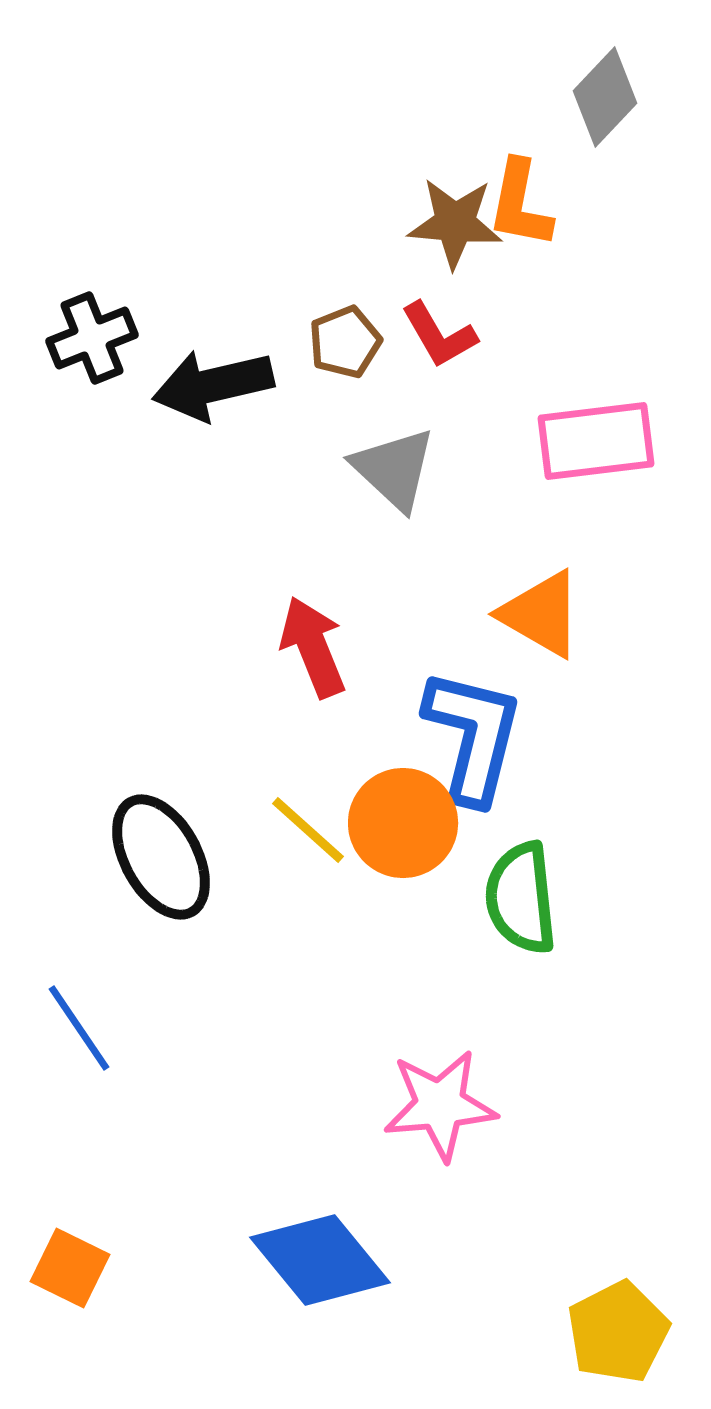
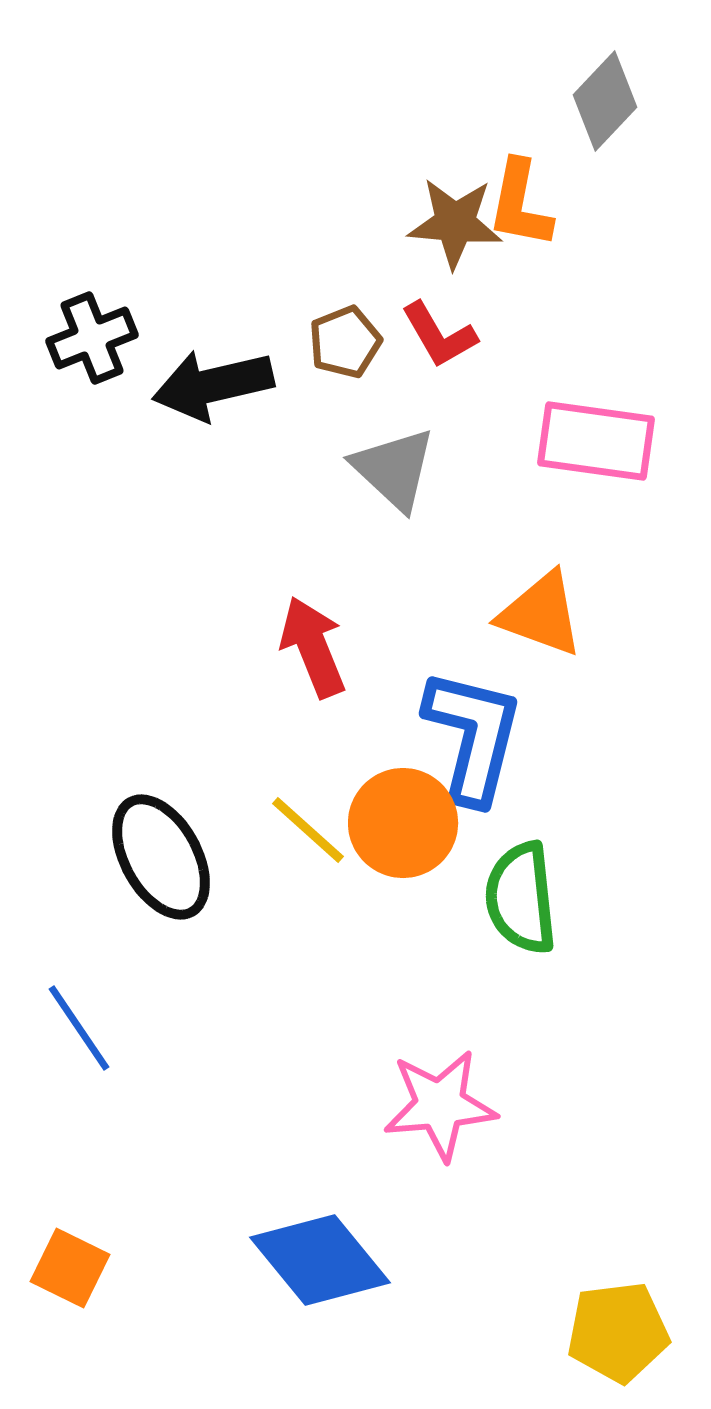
gray diamond: moved 4 px down
pink rectangle: rotated 15 degrees clockwise
orange triangle: rotated 10 degrees counterclockwise
yellow pentagon: rotated 20 degrees clockwise
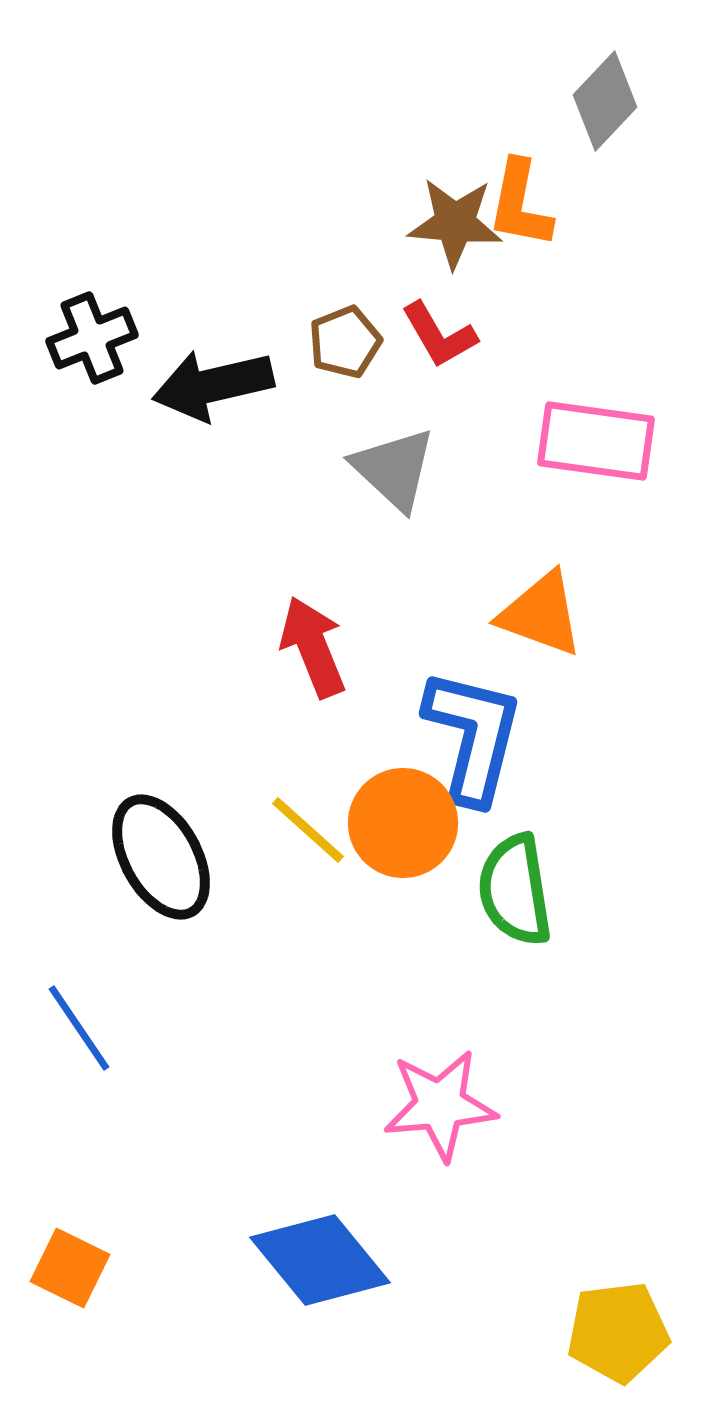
green semicircle: moved 6 px left, 8 px up; rotated 3 degrees counterclockwise
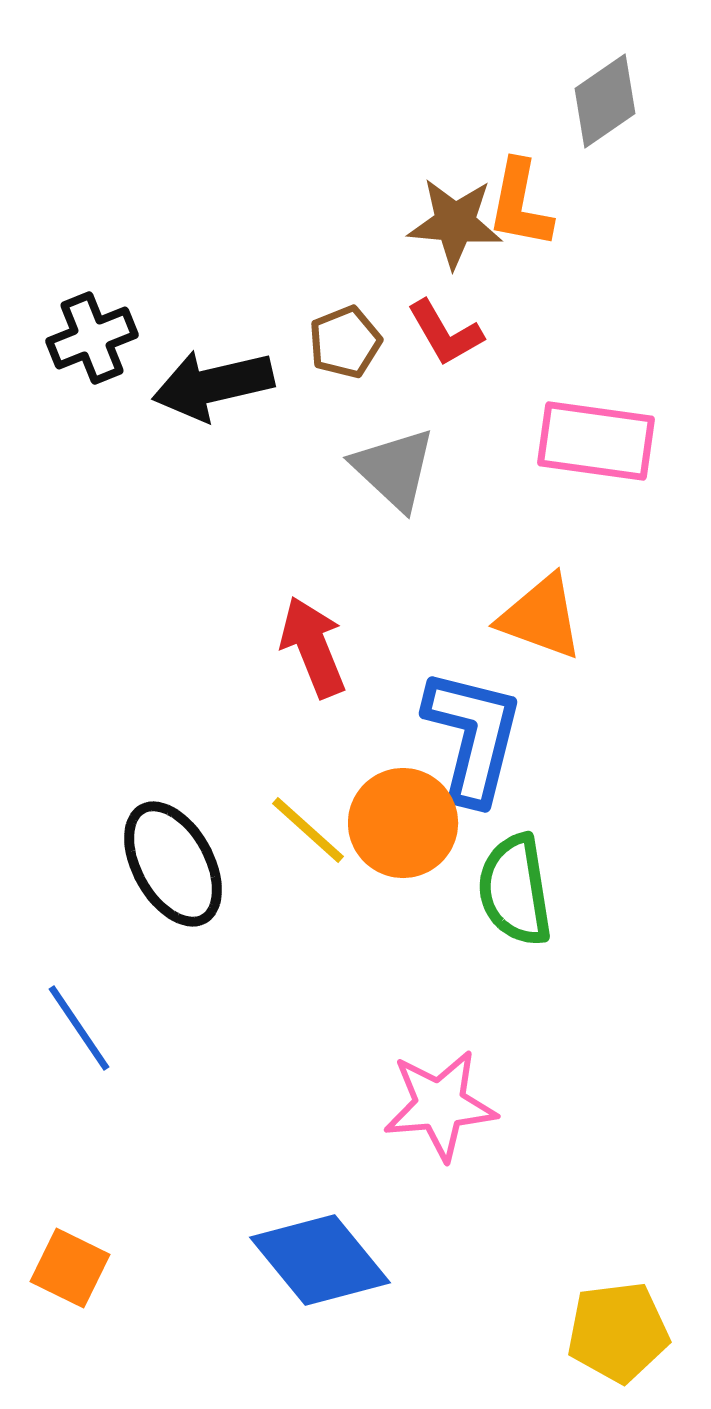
gray diamond: rotated 12 degrees clockwise
red L-shape: moved 6 px right, 2 px up
orange triangle: moved 3 px down
black ellipse: moved 12 px right, 7 px down
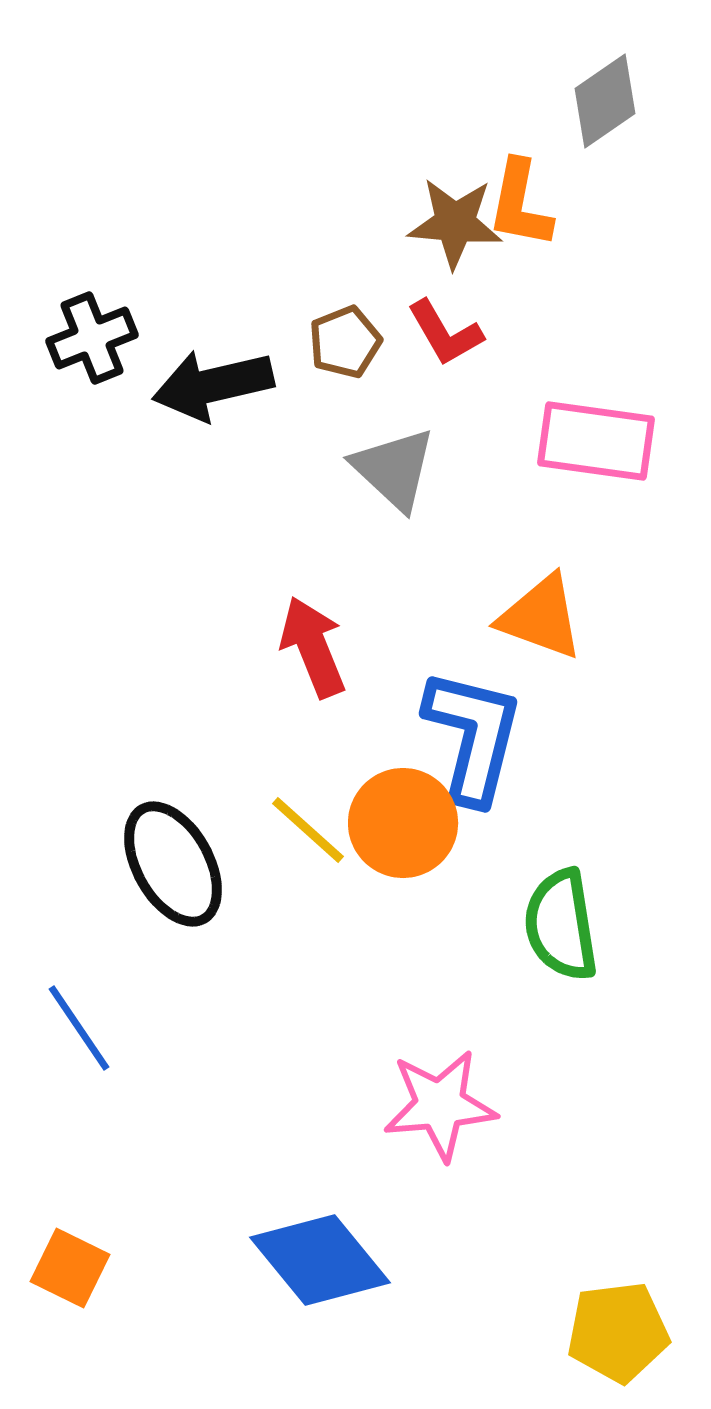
green semicircle: moved 46 px right, 35 px down
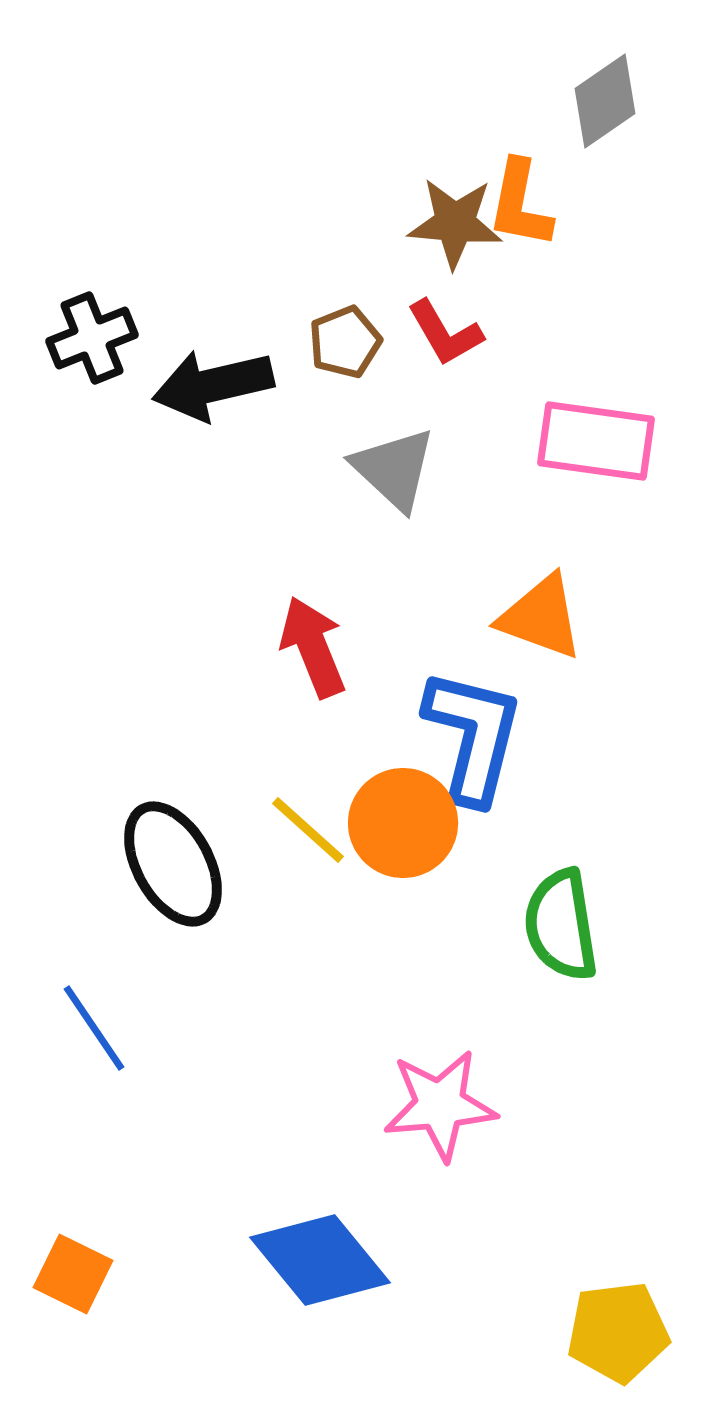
blue line: moved 15 px right
orange square: moved 3 px right, 6 px down
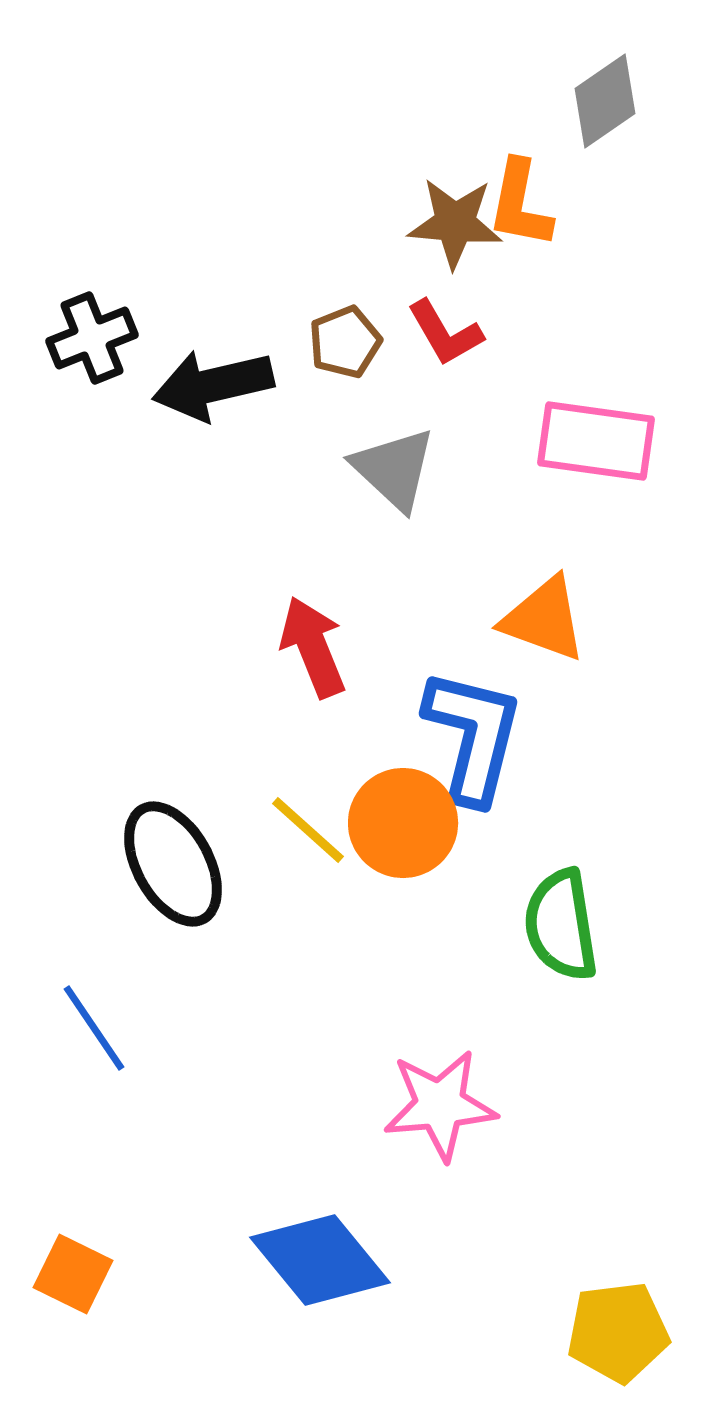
orange triangle: moved 3 px right, 2 px down
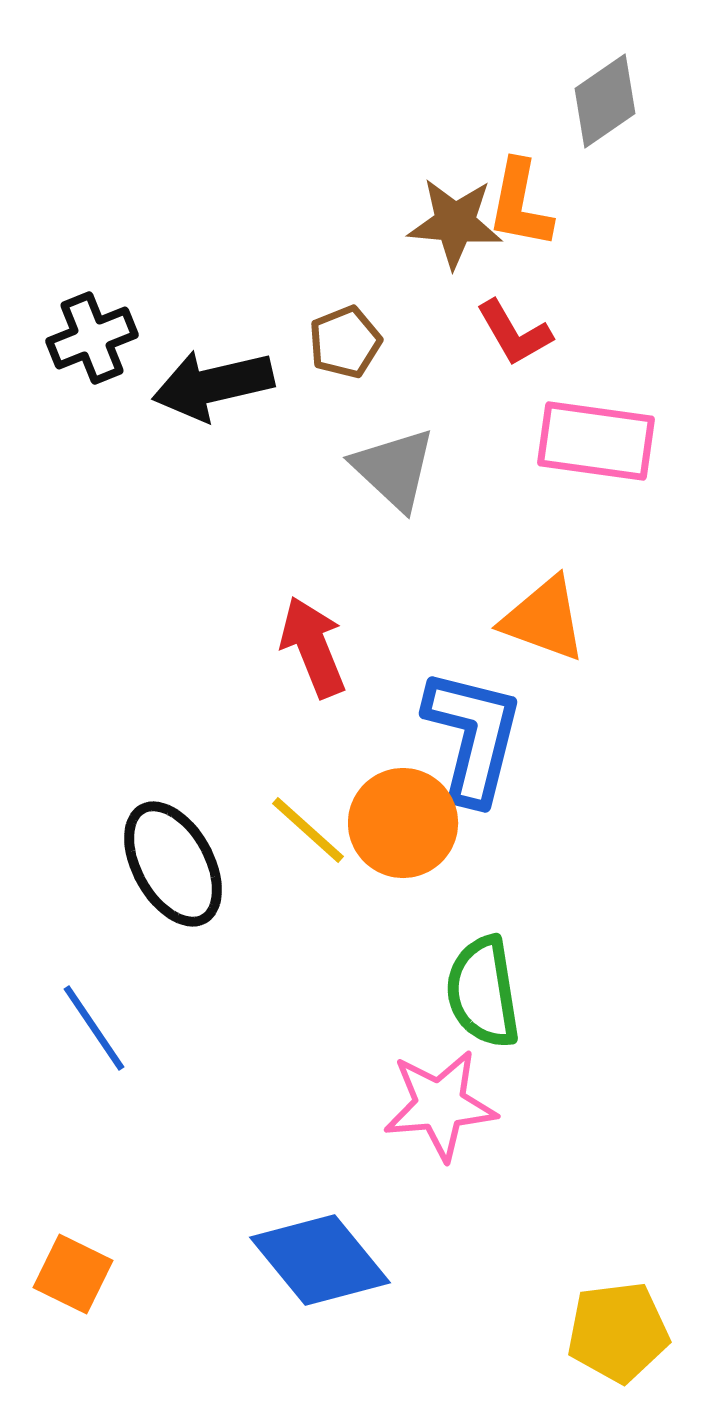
red L-shape: moved 69 px right
green semicircle: moved 78 px left, 67 px down
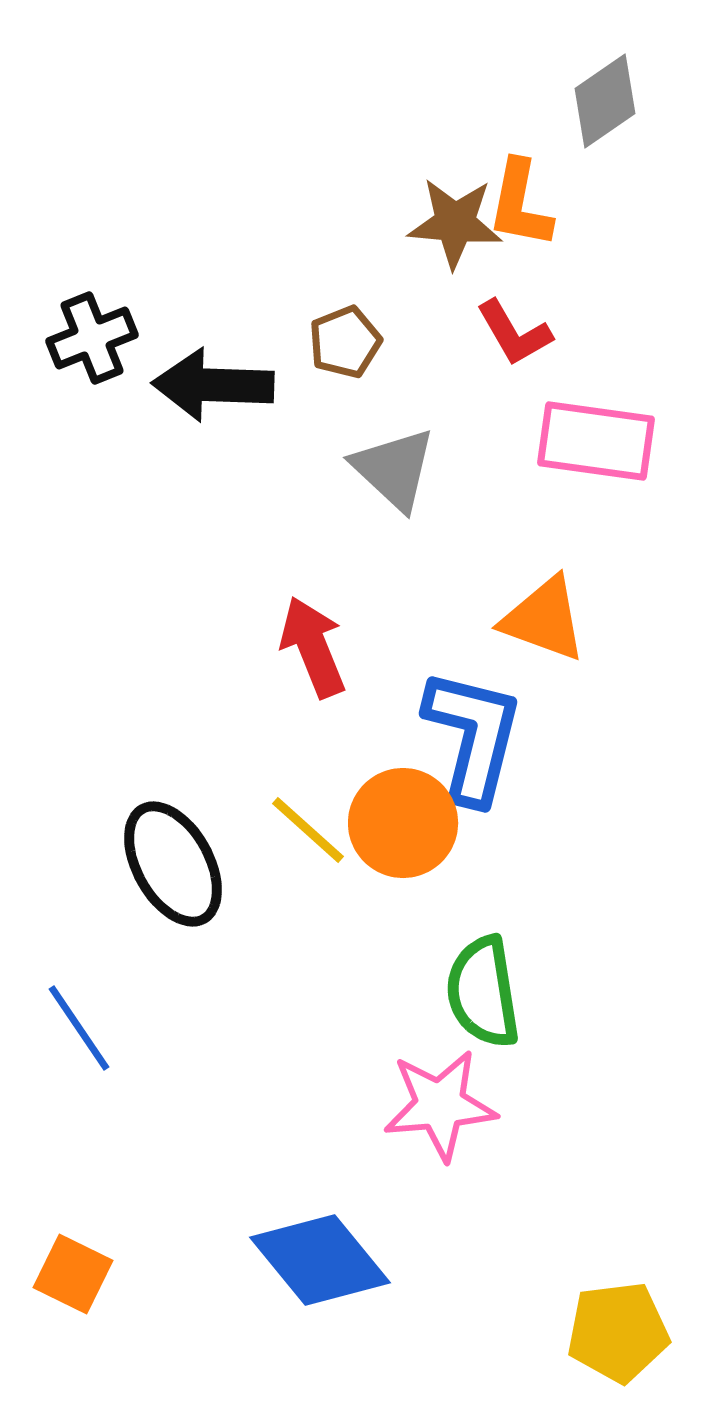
black arrow: rotated 15 degrees clockwise
blue line: moved 15 px left
